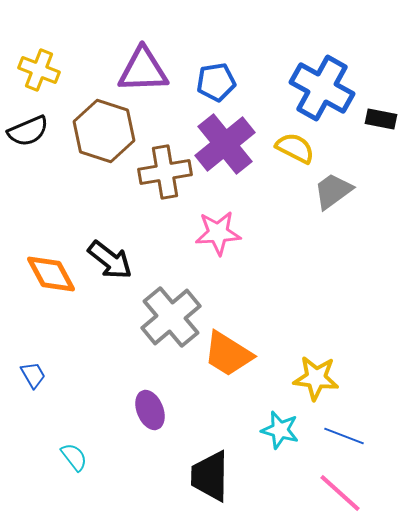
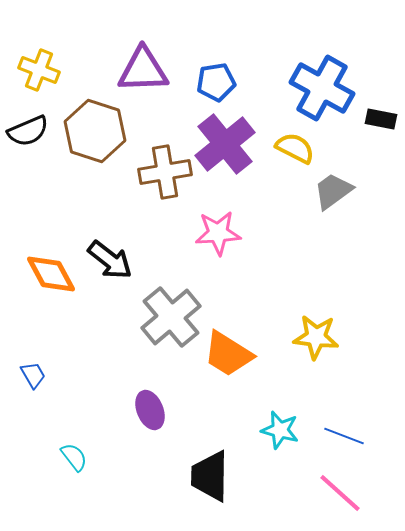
brown hexagon: moved 9 px left
yellow star: moved 41 px up
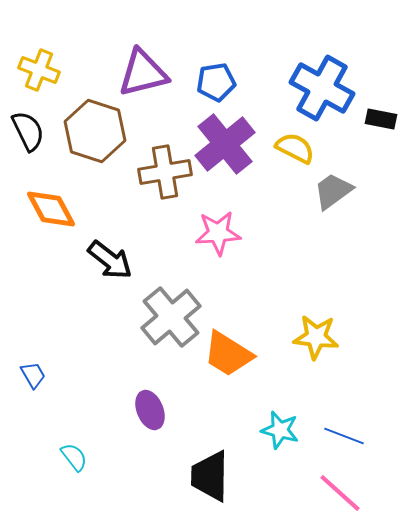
purple triangle: moved 3 px down; rotated 12 degrees counterclockwise
black semicircle: rotated 93 degrees counterclockwise
orange diamond: moved 65 px up
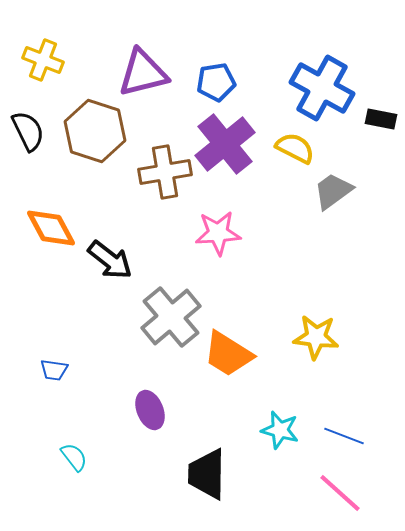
yellow cross: moved 4 px right, 10 px up
orange diamond: moved 19 px down
blue trapezoid: moved 21 px right, 5 px up; rotated 128 degrees clockwise
black trapezoid: moved 3 px left, 2 px up
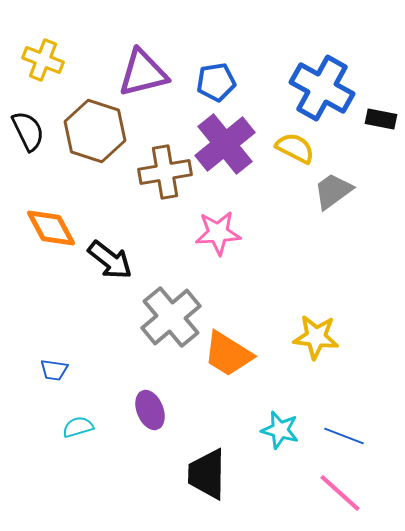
cyan semicircle: moved 4 px right, 30 px up; rotated 68 degrees counterclockwise
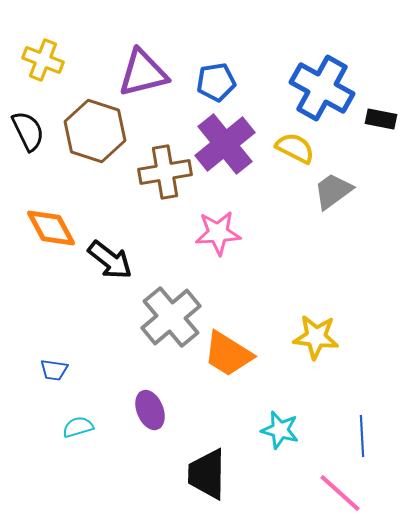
blue line: moved 18 px right; rotated 66 degrees clockwise
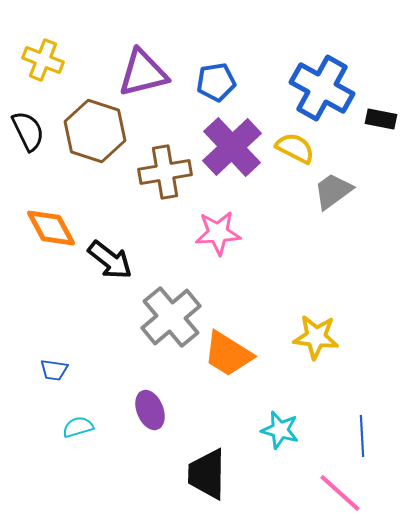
purple cross: moved 7 px right, 3 px down; rotated 4 degrees counterclockwise
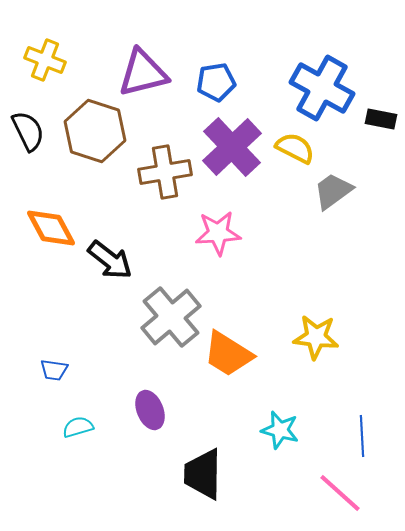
yellow cross: moved 2 px right
black trapezoid: moved 4 px left
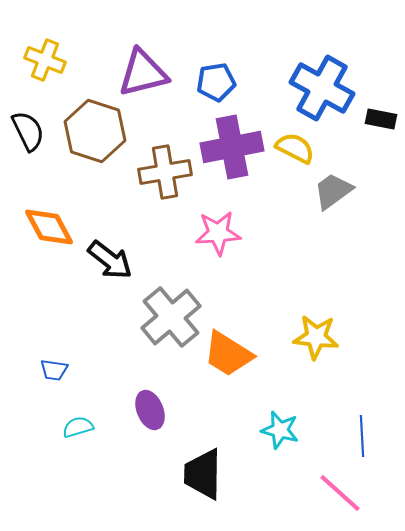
purple cross: rotated 32 degrees clockwise
orange diamond: moved 2 px left, 1 px up
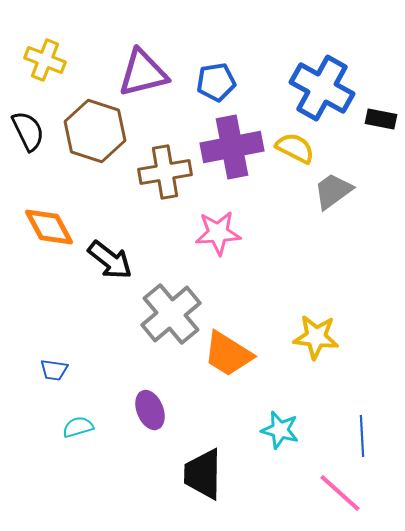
gray cross: moved 3 px up
